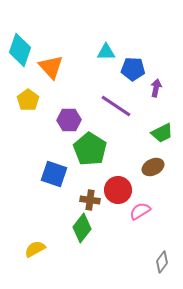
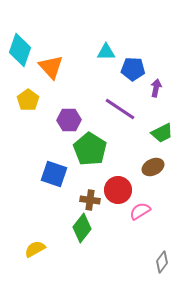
purple line: moved 4 px right, 3 px down
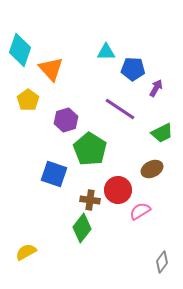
orange triangle: moved 2 px down
purple arrow: rotated 18 degrees clockwise
purple hexagon: moved 3 px left; rotated 15 degrees counterclockwise
brown ellipse: moved 1 px left, 2 px down
yellow semicircle: moved 9 px left, 3 px down
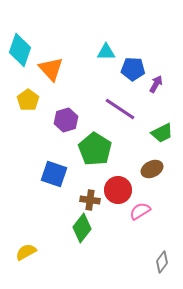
purple arrow: moved 4 px up
green pentagon: moved 5 px right
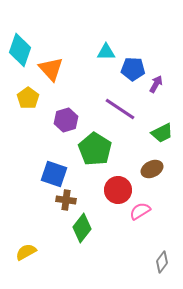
yellow pentagon: moved 2 px up
brown cross: moved 24 px left
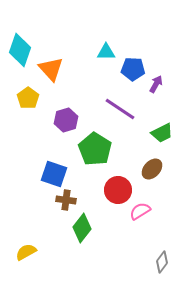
brown ellipse: rotated 20 degrees counterclockwise
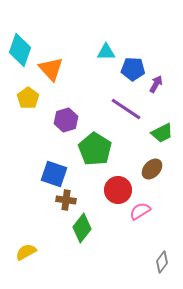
purple line: moved 6 px right
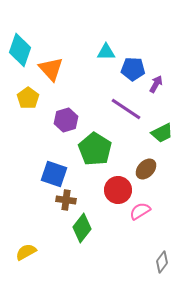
brown ellipse: moved 6 px left
